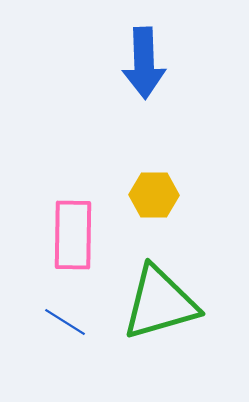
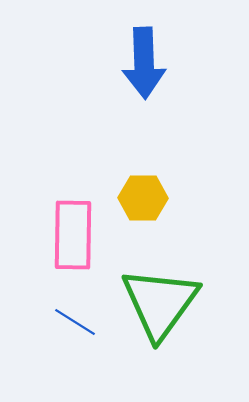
yellow hexagon: moved 11 px left, 3 px down
green triangle: rotated 38 degrees counterclockwise
blue line: moved 10 px right
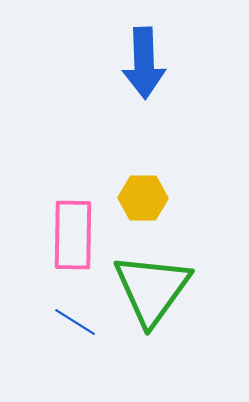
green triangle: moved 8 px left, 14 px up
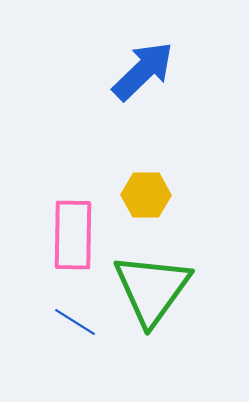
blue arrow: moved 1 px left, 8 px down; rotated 132 degrees counterclockwise
yellow hexagon: moved 3 px right, 3 px up
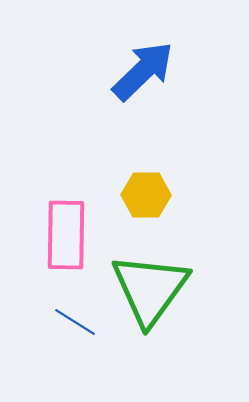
pink rectangle: moved 7 px left
green triangle: moved 2 px left
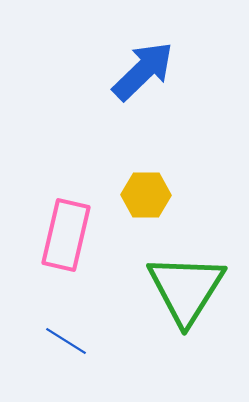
pink rectangle: rotated 12 degrees clockwise
green triangle: moved 36 px right; rotated 4 degrees counterclockwise
blue line: moved 9 px left, 19 px down
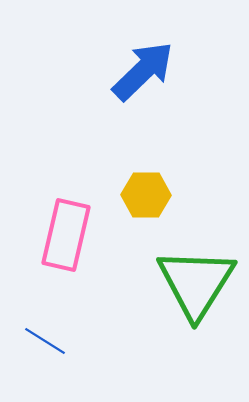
green triangle: moved 10 px right, 6 px up
blue line: moved 21 px left
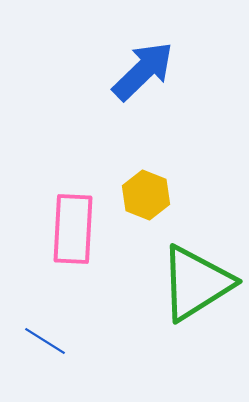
yellow hexagon: rotated 21 degrees clockwise
pink rectangle: moved 7 px right, 6 px up; rotated 10 degrees counterclockwise
green triangle: rotated 26 degrees clockwise
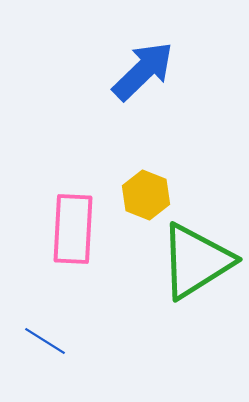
green triangle: moved 22 px up
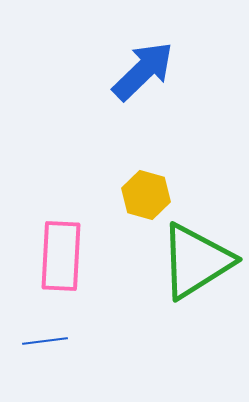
yellow hexagon: rotated 6 degrees counterclockwise
pink rectangle: moved 12 px left, 27 px down
blue line: rotated 39 degrees counterclockwise
